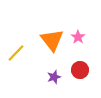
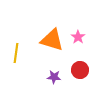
orange triangle: rotated 35 degrees counterclockwise
yellow line: rotated 36 degrees counterclockwise
purple star: rotated 24 degrees clockwise
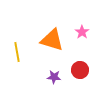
pink star: moved 4 px right, 5 px up
yellow line: moved 1 px right, 1 px up; rotated 18 degrees counterclockwise
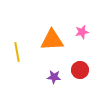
pink star: rotated 24 degrees clockwise
orange triangle: rotated 20 degrees counterclockwise
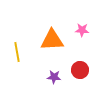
pink star: moved 2 px up; rotated 16 degrees clockwise
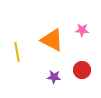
orange triangle: rotated 30 degrees clockwise
red circle: moved 2 px right
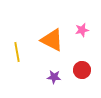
pink star: rotated 16 degrees counterclockwise
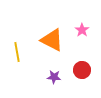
pink star: rotated 24 degrees counterclockwise
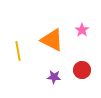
yellow line: moved 1 px right, 1 px up
